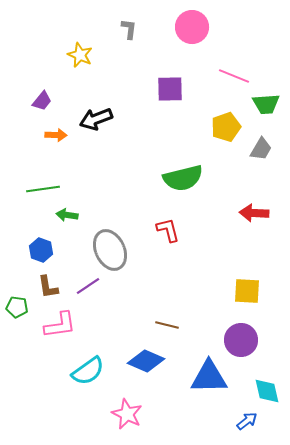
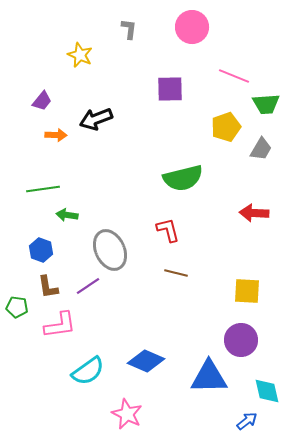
brown line: moved 9 px right, 52 px up
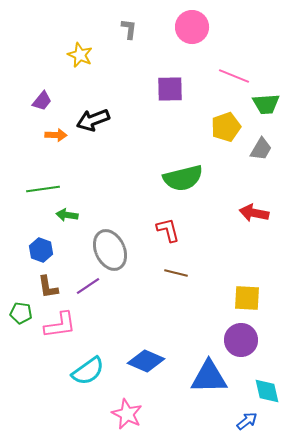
black arrow: moved 3 px left, 1 px down
red arrow: rotated 8 degrees clockwise
yellow square: moved 7 px down
green pentagon: moved 4 px right, 6 px down
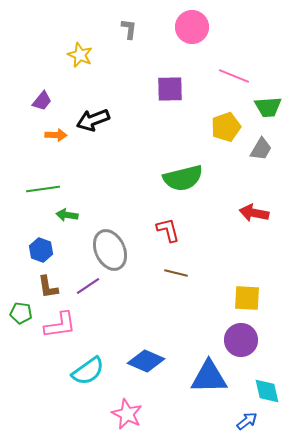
green trapezoid: moved 2 px right, 3 px down
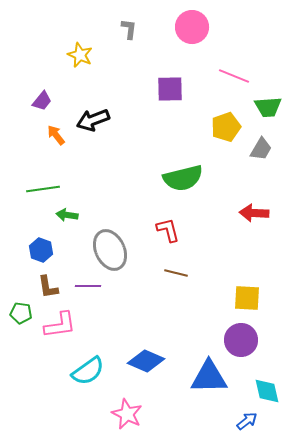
orange arrow: rotated 130 degrees counterclockwise
red arrow: rotated 8 degrees counterclockwise
purple line: rotated 35 degrees clockwise
